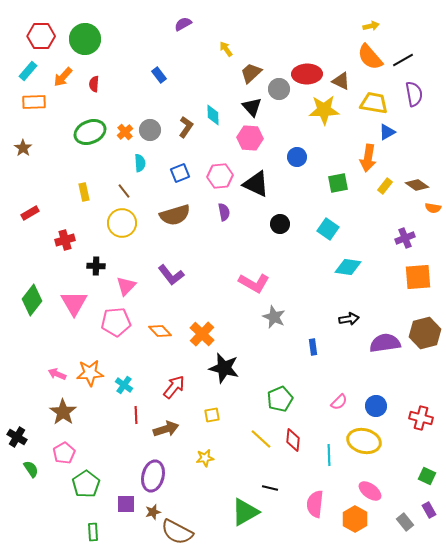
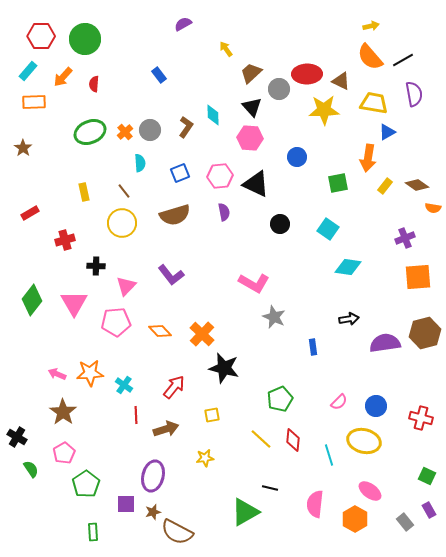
cyan line at (329, 455): rotated 15 degrees counterclockwise
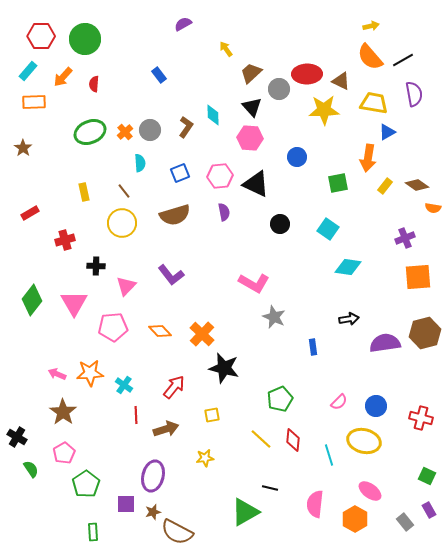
pink pentagon at (116, 322): moved 3 px left, 5 px down
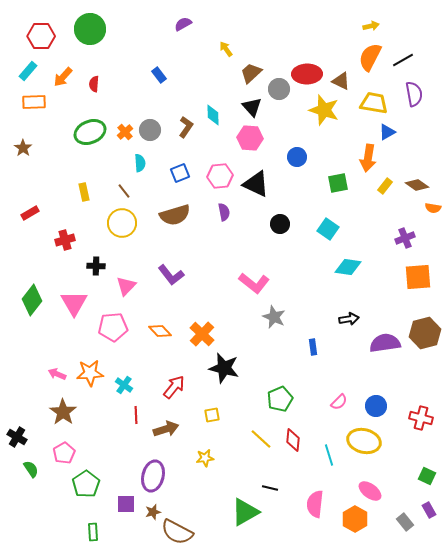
green circle at (85, 39): moved 5 px right, 10 px up
orange semicircle at (370, 57): rotated 68 degrees clockwise
yellow star at (324, 110): rotated 20 degrees clockwise
pink L-shape at (254, 283): rotated 8 degrees clockwise
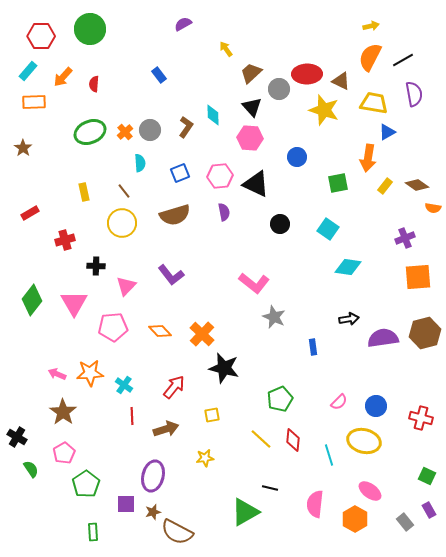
purple semicircle at (385, 343): moved 2 px left, 5 px up
red line at (136, 415): moved 4 px left, 1 px down
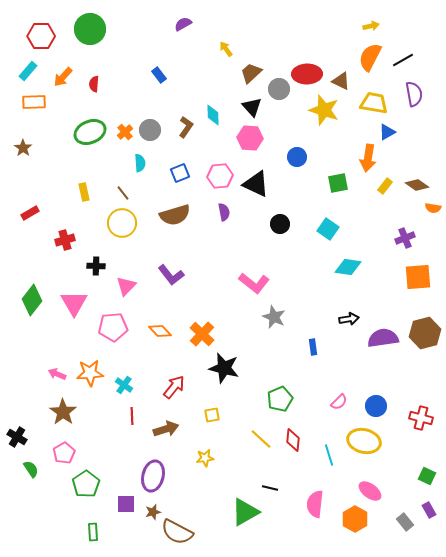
brown line at (124, 191): moved 1 px left, 2 px down
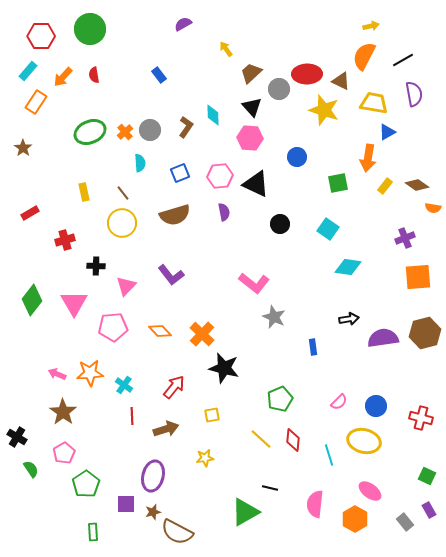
orange semicircle at (370, 57): moved 6 px left, 1 px up
red semicircle at (94, 84): moved 9 px up; rotated 14 degrees counterclockwise
orange rectangle at (34, 102): moved 2 px right; rotated 55 degrees counterclockwise
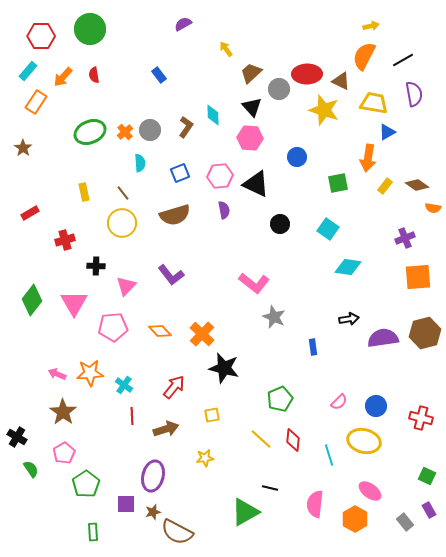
purple semicircle at (224, 212): moved 2 px up
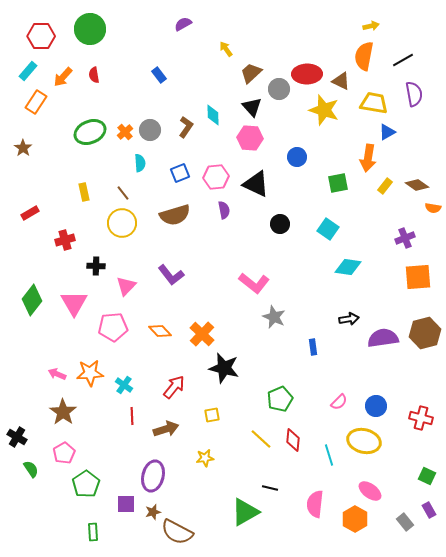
orange semicircle at (364, 56): rotated 16 degrees counterclockwise
pink hexagon at (220, 176): moved 4 px left, 1 px down
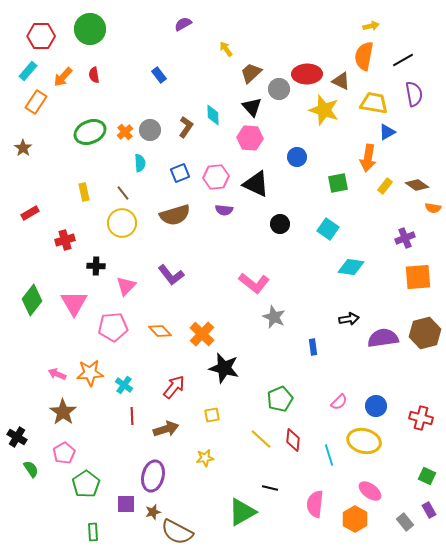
purple semicircle at (224, 210): rotated 108 degrees clockwise
cyan diamond at (348, 267): moved 3 px right
green triangle at (245, 512): moved 3 px left
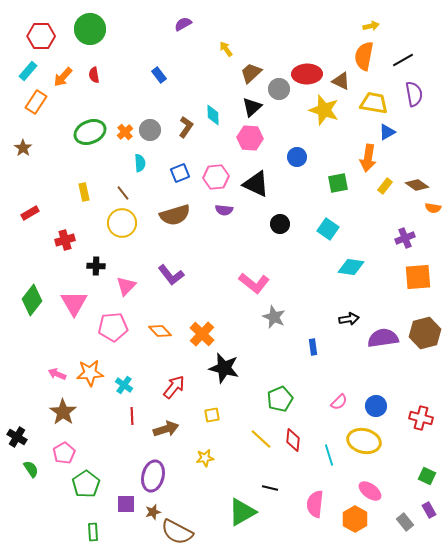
black triangle at (252, 107): rotated 30 degrees clockwise
